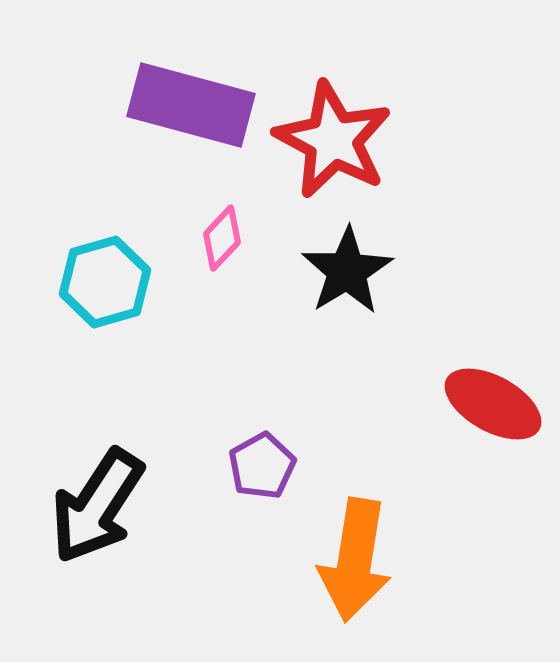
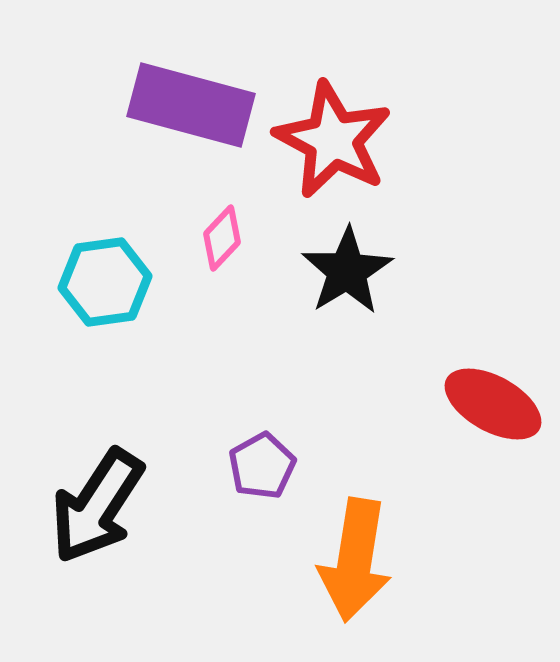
cyan hexagon: rotated 8 degrees clockwise
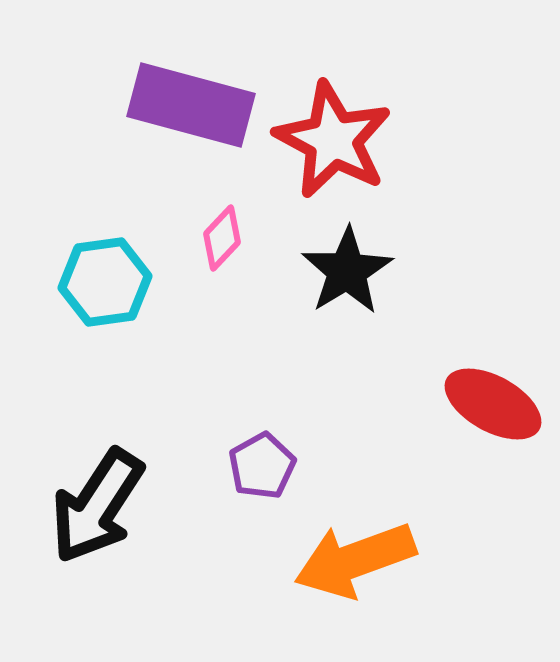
orange arrow: rotated 61 degrees clockwise
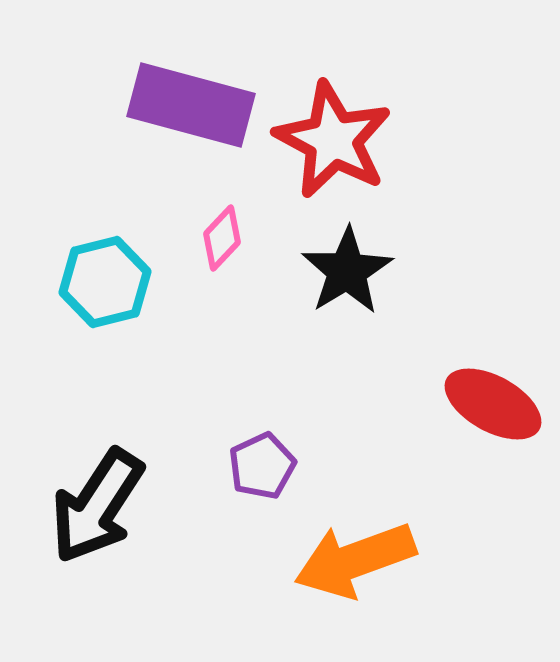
cyan hexagon: rotated 6 degrees counterclockwise
purple pentagon: rotated 4 degrees clockwise
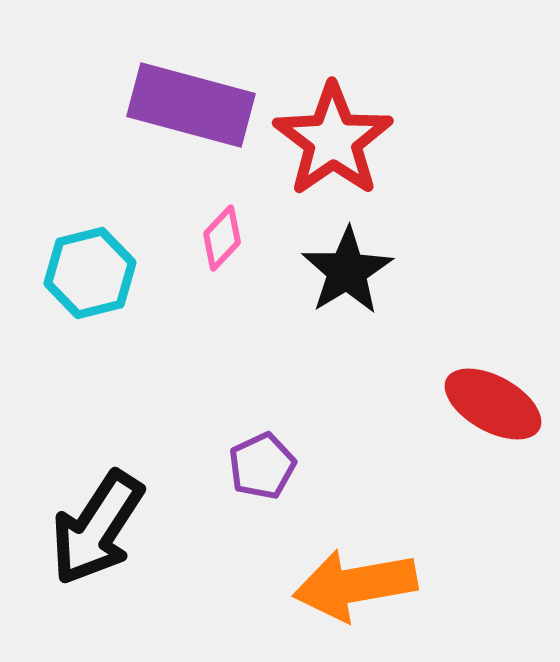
red star: rotated 9 degrees clockwise
cyan hexagon: moved 15 px left, 9 px up
black arrow: moved 22 px down
orange arrow: moved 25 px down; rotated 10 degrees clockwise
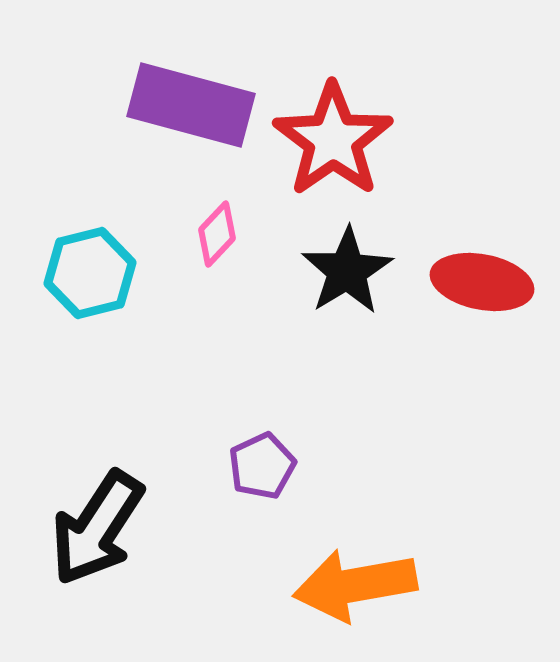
pink diamond: moved 5 px left, 4 px up
red ellipse: moved 11 px left, 122 px up; rotated 18 degrees counterclockwise
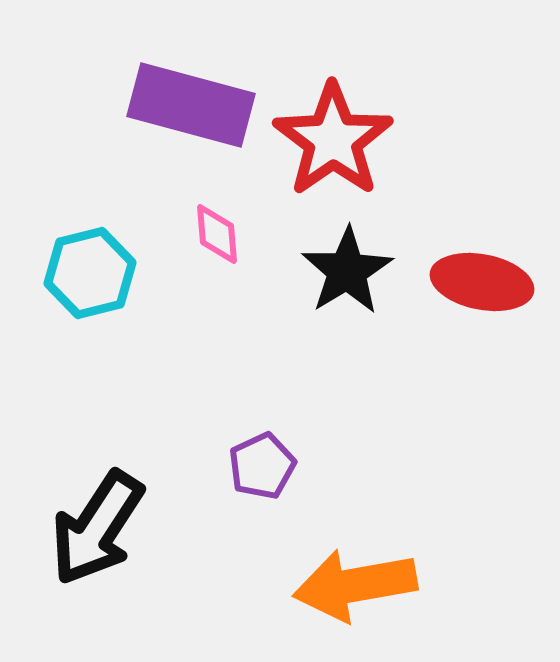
pink diamond: rotated 48 degrees counterclockwise
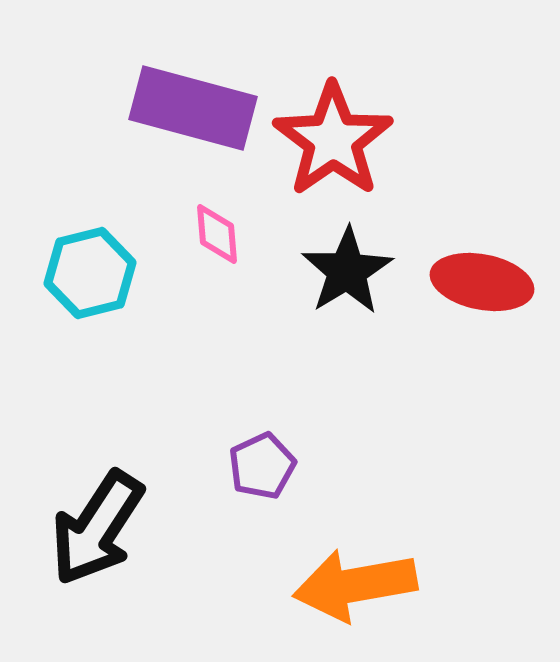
purple rectangle: moved 2 px right, 3 px down
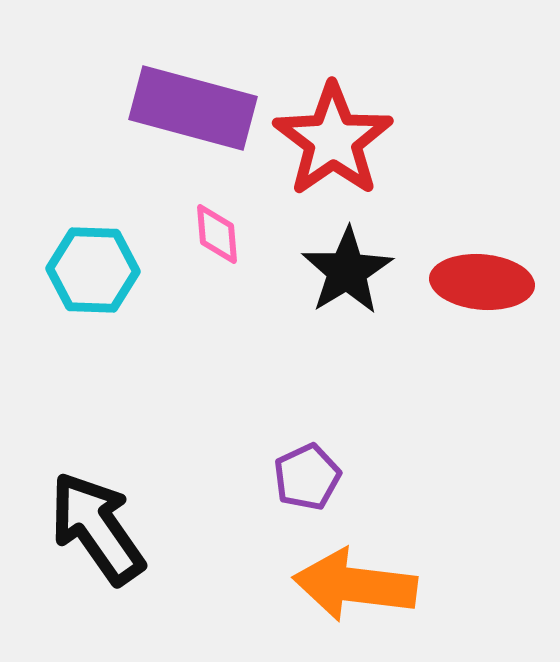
cyan hexagon: moved 3 px right, 3 px up; rotated 16 degrees clockwise
red ellipse: rotated 6 degrees counterclockwise
purple pentagon: moved 45 px right, 11 px down
black arrow: rotated 112 degrees clockwise
orange arrow: rotated 17 degrees clockwise
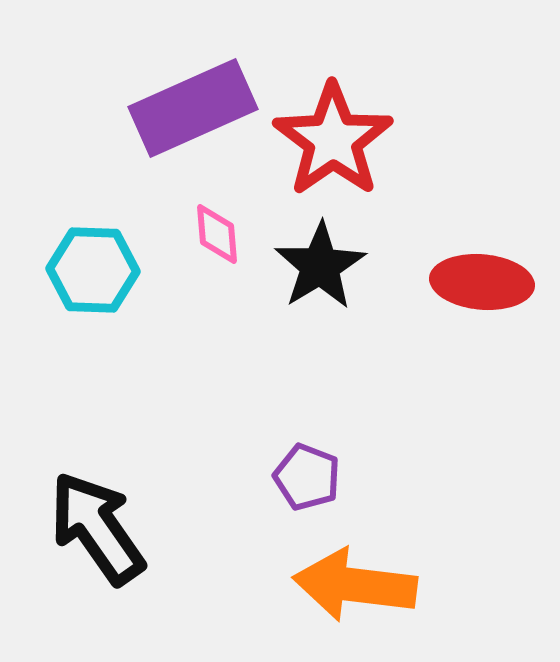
purple rectangle: rotated 39 degrees counterclockwise
black star: moved 27 px left, 5 px up
purple pentagon: rotated 26 degrees counterclockwise
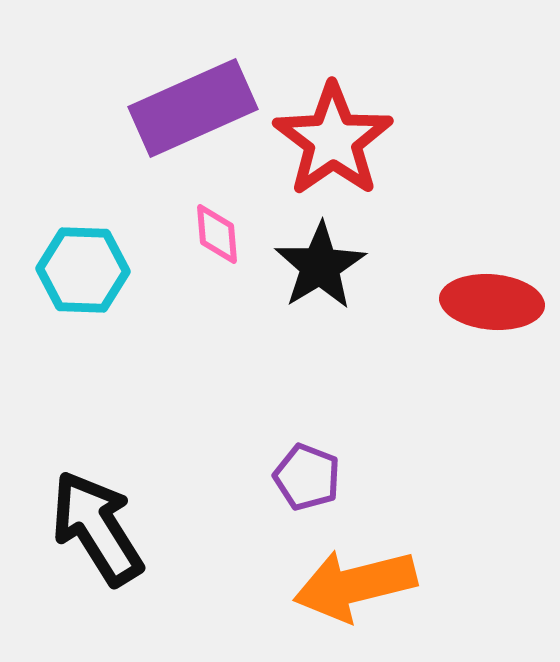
cyan hexagon: moved 10 px left
red ellipse: moved 10 px right, 20 px down
black arrow: rotated 3 degrees clockwise
orange arrow: rotated 21 degrees counterclockwise
